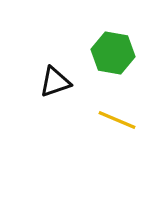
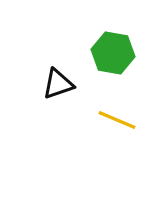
black triangle: moved 3 px right, 2 px down
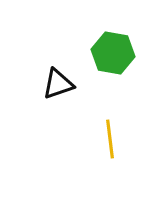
yellow line: moved 7 px left, 19 px down; rotated 60 degrees clockwise
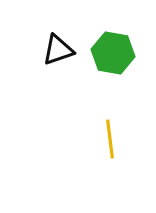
black triangle: moved 34 px up
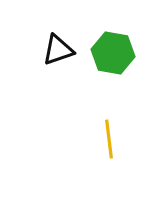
yellow line: moved 1 px left
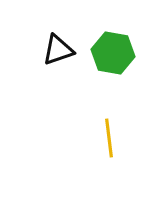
yellow line: moved 1 px up
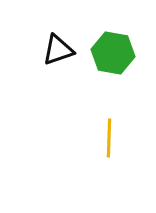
yellow line: rotated 9 degrees clockwise
